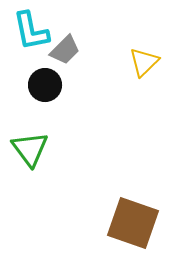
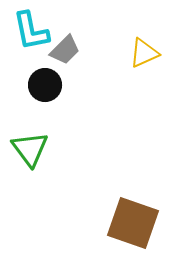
yellow triangle: moved 9 px up; rotated 20 degrees clockwise
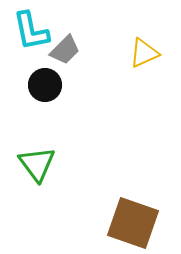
green triangle: moved 7 px right, 15 px down
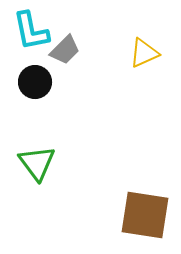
black circle: moved 10 px left, 3 px up
green triangle: moved 1 px up
brown square: moved 12 px right, 8 px up; rotated 10 degrees counterclockwise
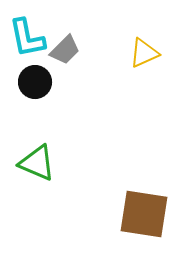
cyan L-shape: moved 4 px left, 7 px down
green triangle: rotated 30 degrees counterclockwise
brown square: moved 1 px left, 1 px up
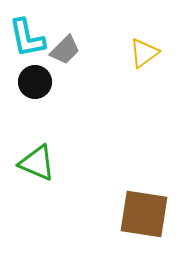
yellow triangle: rotated 12 degrees counterclockwise
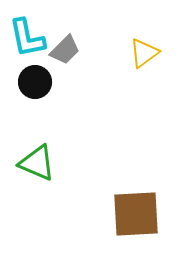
brown square: moved 8 px left; rotated 12 degrees counterclockwise
